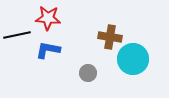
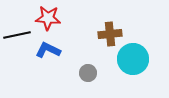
brown cross: moved 3 px up; rotated 15 degrees counterclockwise
blue L-shape: rotated 15 degrees clockwise
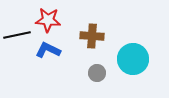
red star: moved 2 px down
brown cross: moved 18 px left, 2 px down; rotated 10 degrees clockwise
gray circle: moved 9 px right
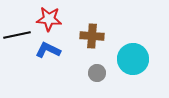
red star: moved 1 px right, 1 px up
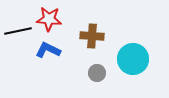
black line: moved 1 px right, 4 px up
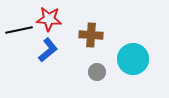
black line: moved 1 px right, 1 px up
brown cross: moved 1 px left, 1 px up
blue L-shape: rotated 115 degrees clockwise
gray circle: moved 1 px up
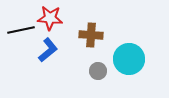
red star: moved 1 px right, 1 px up
black line: moved 2 px right
cyan circle: moved 4 px left
gray circle: moved 1 px right, 1 px up
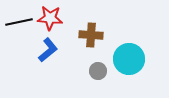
black line: moved 2 px left, 8 px up
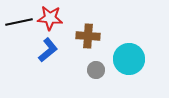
brown cross: moved 3 px left, 1 px down
gray circle: moved 2 px left, 1 px up
